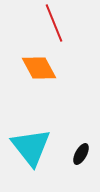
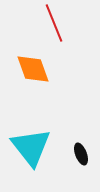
orange diamond: moved 6 px left, 1 px down; rotated 9 degrees clockwise
black ellipse: rotated 50 degrees counterclockwise
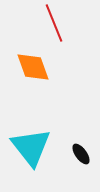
orange diamond: moved 2 px up
black ellipse: rotated 15 degrees counterclockwise
